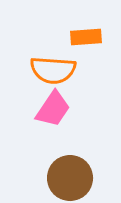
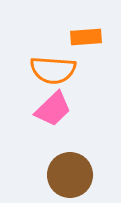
pink trapezoid: rotated 12 degrees clockwise
brown circle: moved 3 px up
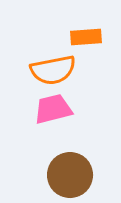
orange semicircle: rotated 15 degrees counterclockwise
pink trapezoid: rotated 150 degrees counterclockwise
